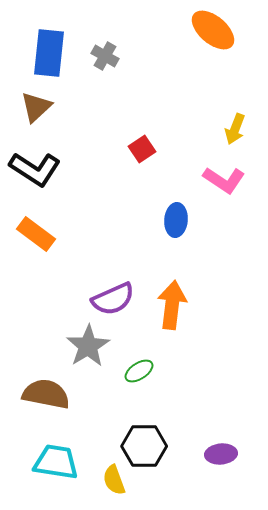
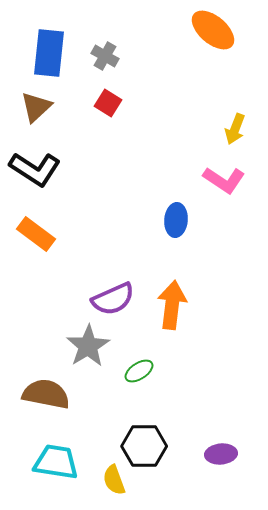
red square: moved 34 px left, 46 px up; rotated 24 degrees counterclockwise
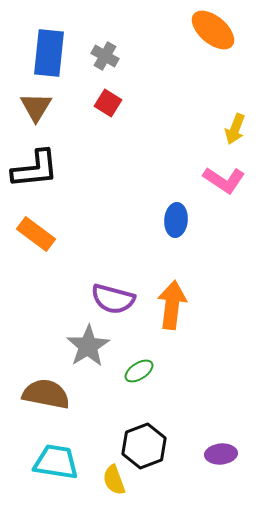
brown triangle: rotated 16 degrees counterclockwise
black L-shape: rotated 39 degrees counterclockwise
purple semicircle: rotated 39 degrees clockwise
black hexagon: rotated 21 degrees counterclockwise
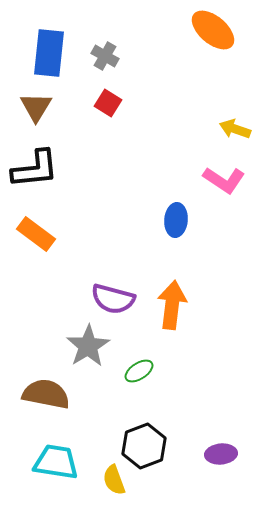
yellow arrow: rotated 88 degrees clockwise
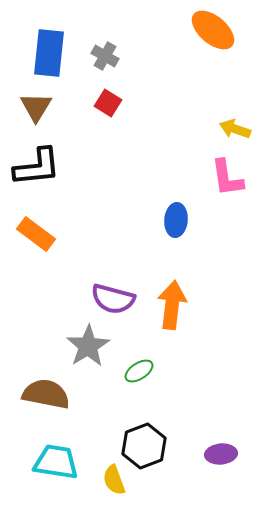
black L-shape: moved 2 px right, 2 px up
pink L-shape: moved 3 px right, 2 px up; rotated 48 degrees clockwise
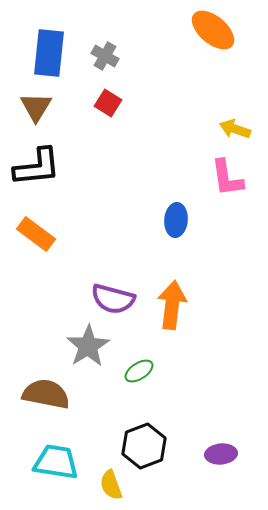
yellow semicircle: moved 3 px left, 5 px down
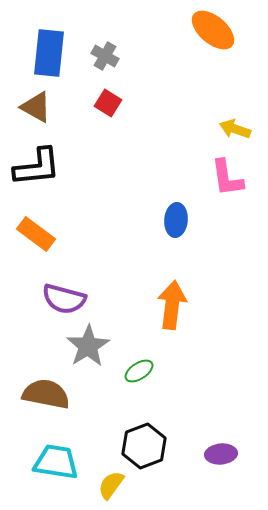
brown triangle: rotated 32 degrees counterclockwise
purple semicircle: moved 49 px left
yellow semicircle: rotated 56 degrees clockwise
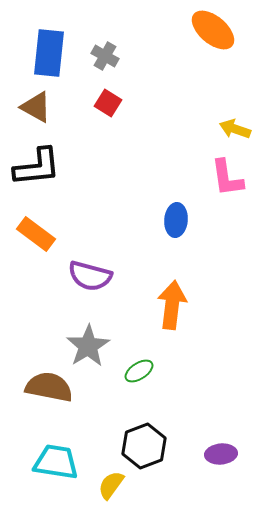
purple semicircle: moved 26 px right, 23 px up
brown semicircle: moved 3 px right, 7 px up
